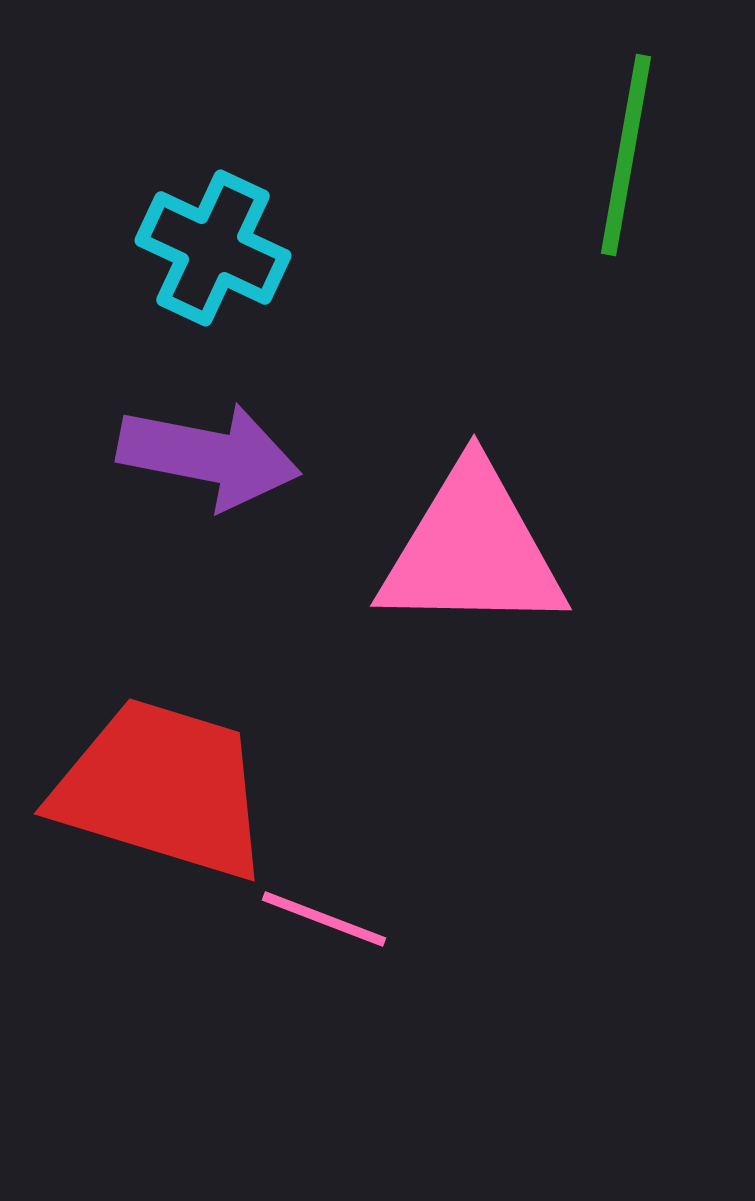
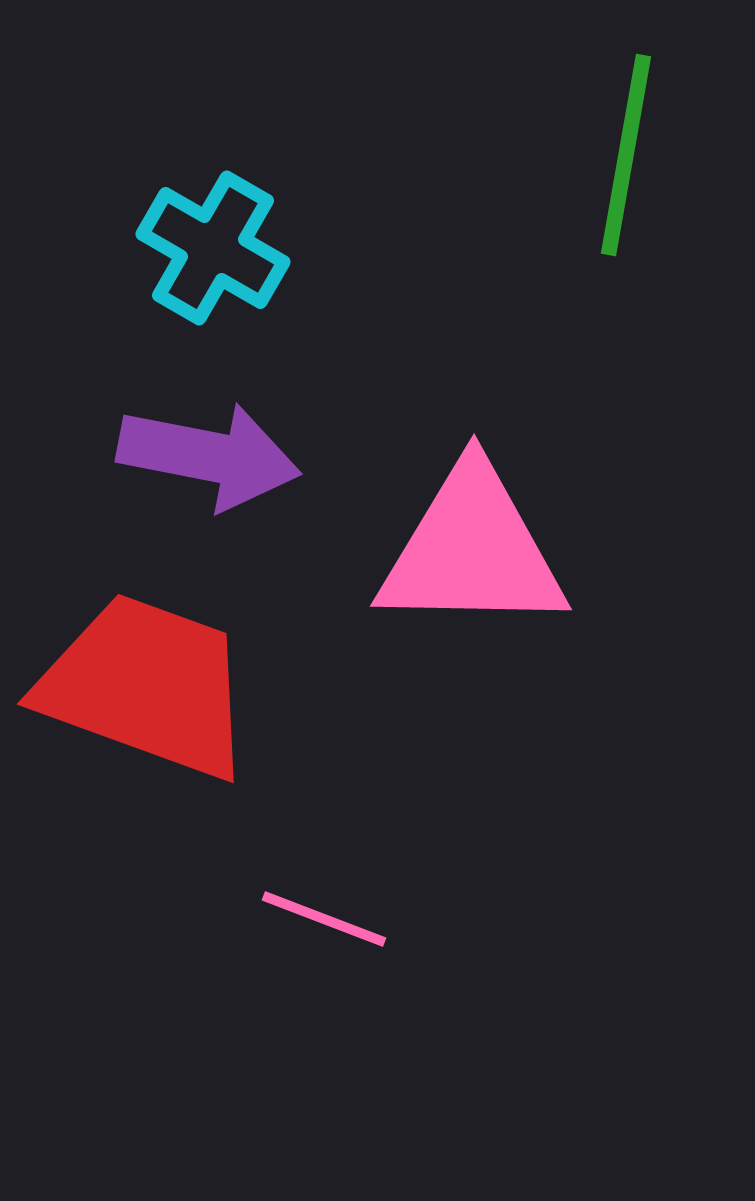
cyan cross: rotated 5 degrees clockwise
red trapezoid: moved 16 px left, 103 px up; rotated 3 degrees clockwise
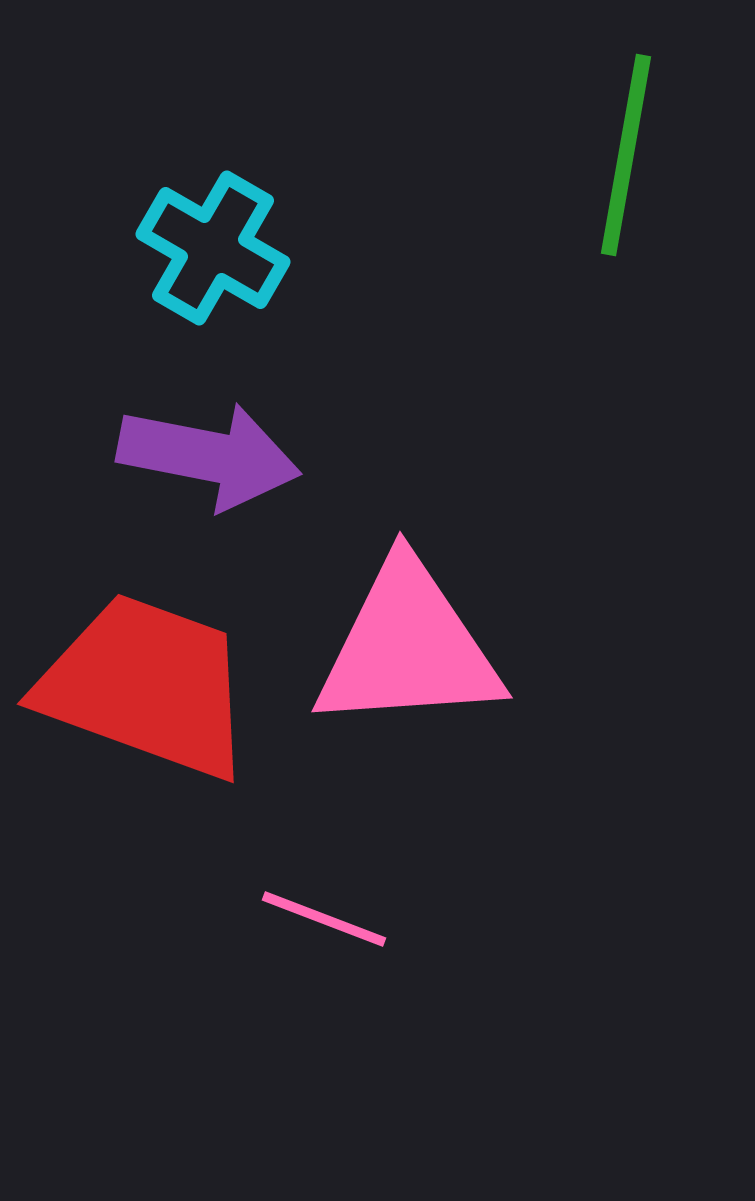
pink triangle: moved 64 px left, 97 px down; rotated 5 degrees counterclockwise
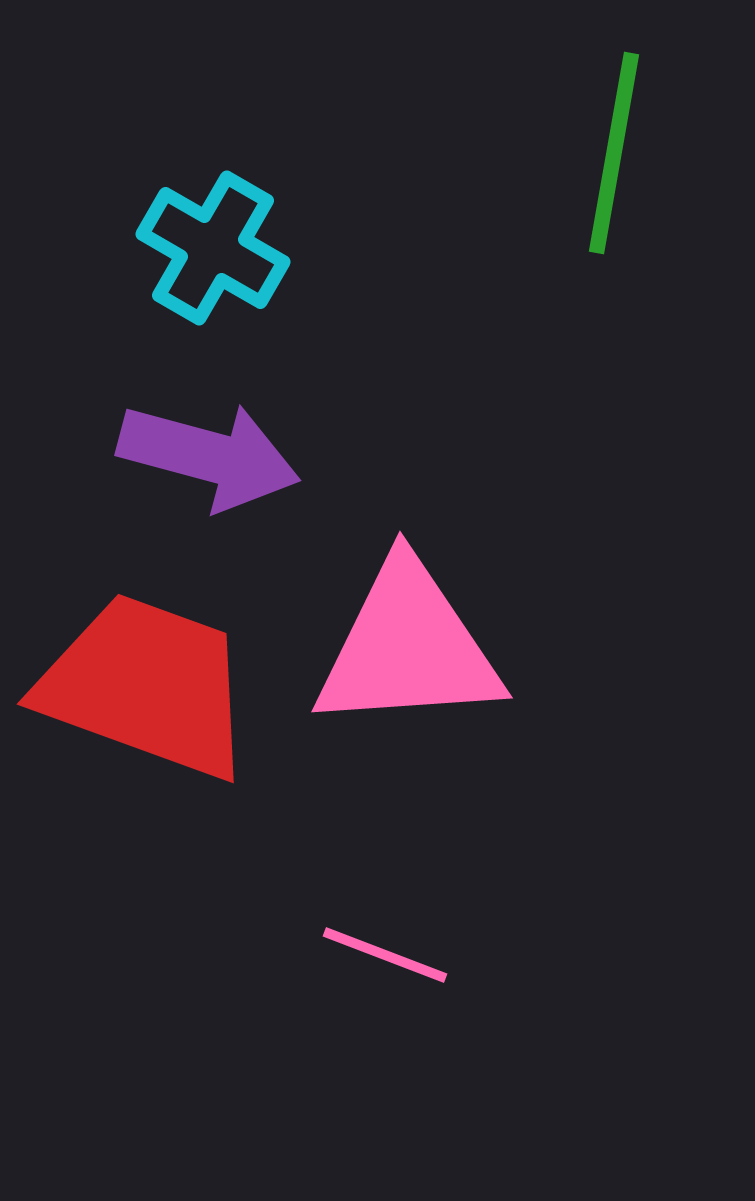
green line: moved 12 px left, 2 px up
purple arrow: rotated 4 degrees clockwise
pink line: moved 61 px right, 36 px down
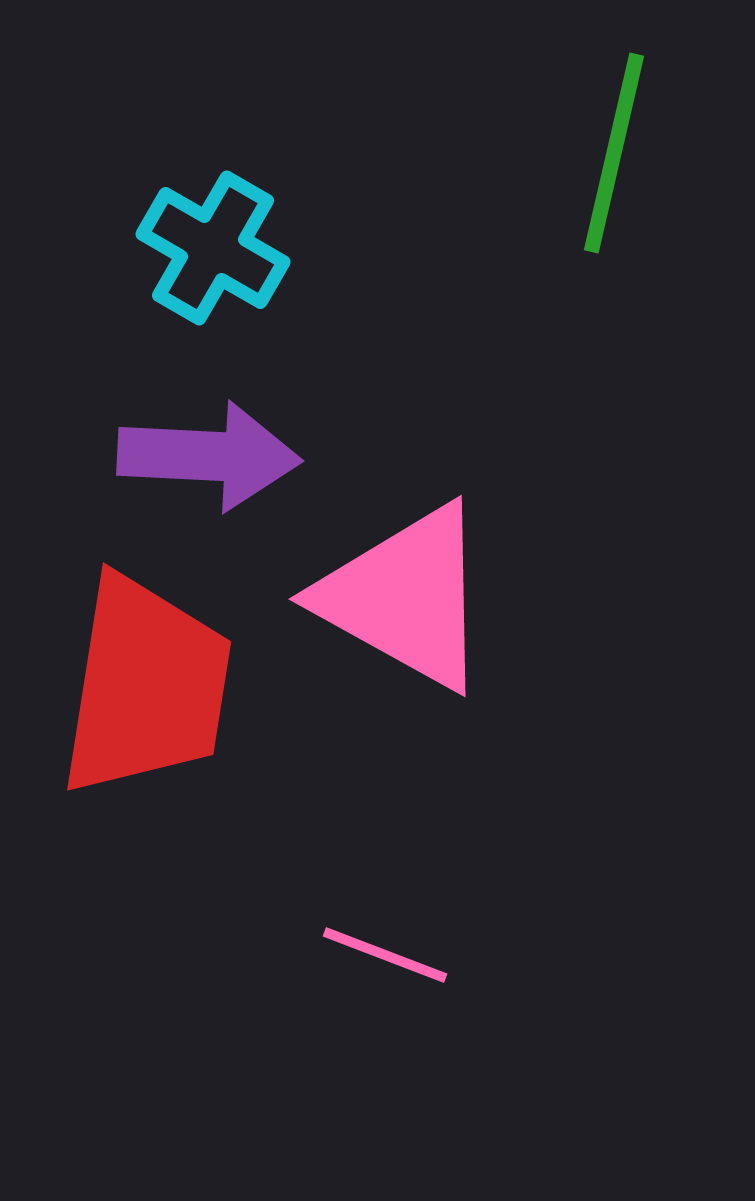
green line: rotated 3 degrees clockwise
purple arrow: rotated 12 degrees counterclockwise
pink triangle: moved 3 px left, 50 px up; rotated 33 degrees clockwise
red trapezoid: rotated 79 degrees clockwise
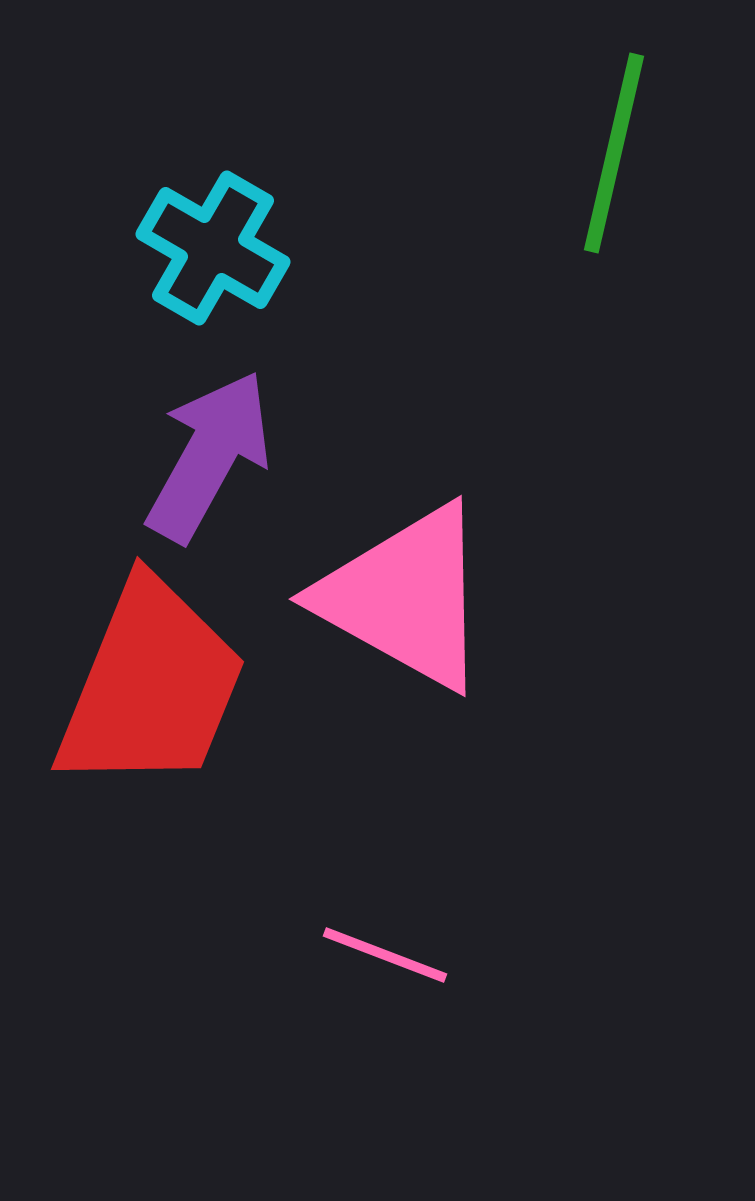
purple arrow: rotated 64 degrees counterclockwise
red trapezoid: moved 5 px right; rotated 13 degrees clockwise
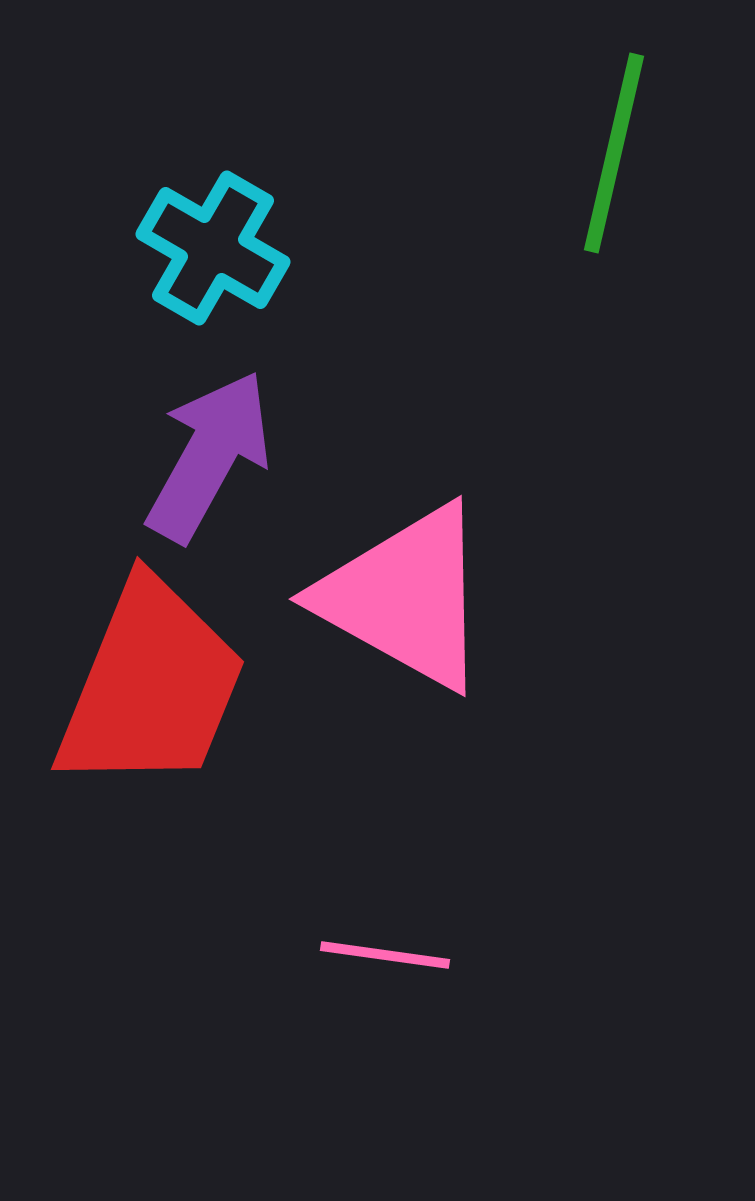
pink line: rotated 13 degrees counterclockwise
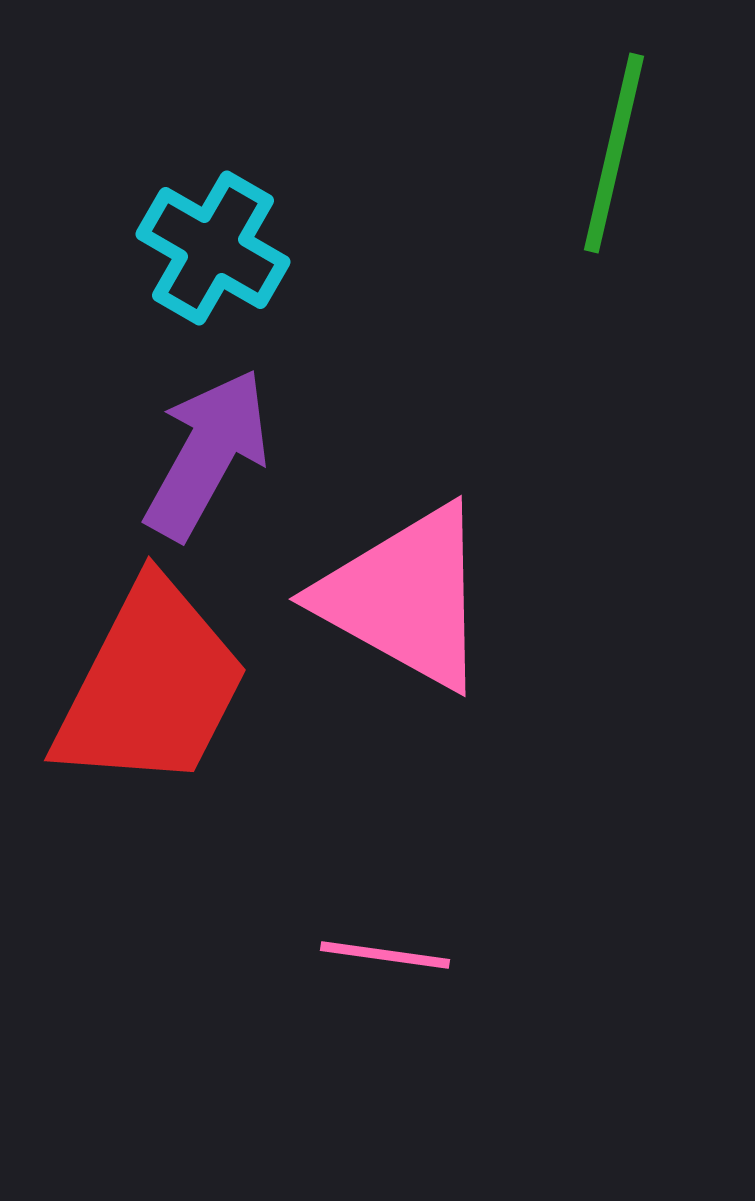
purple arrow: moved 2 px left, 2 px up
red trapezoid: rotated 5 degrees clockwise
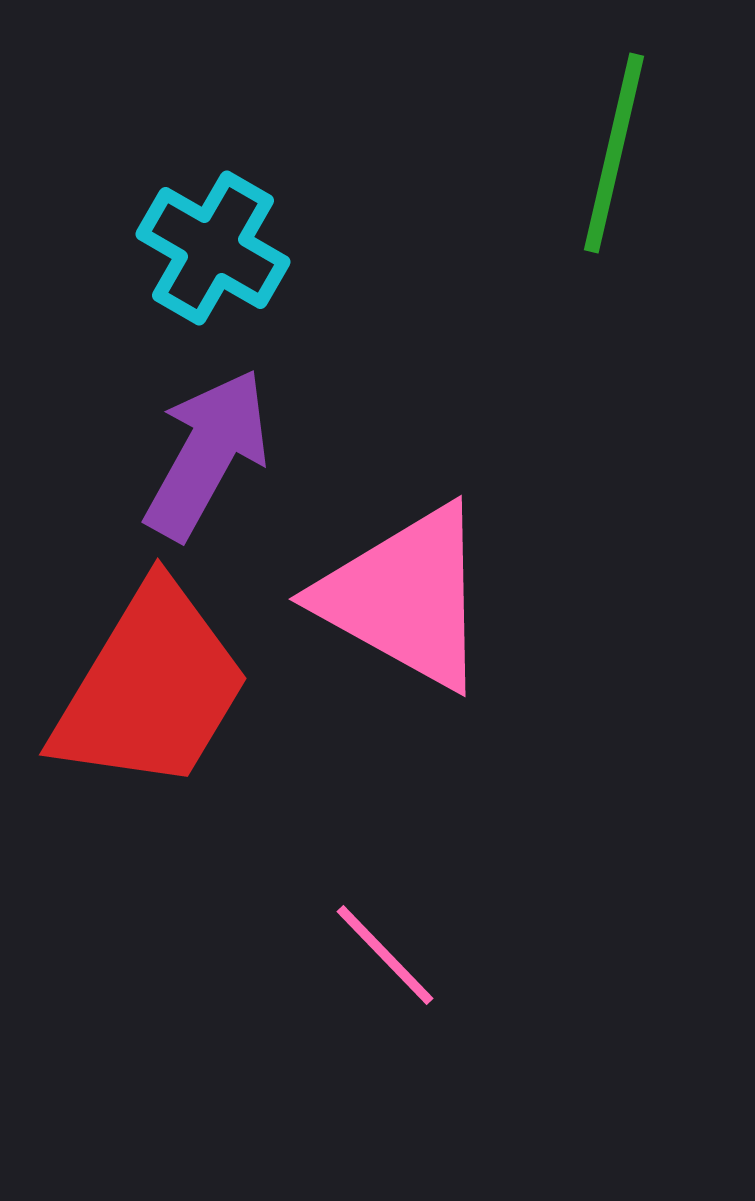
red trapezoid: moved 2 px down; rotated 4 degrees clockwise
pink line: rotated 38 degrees clockwise
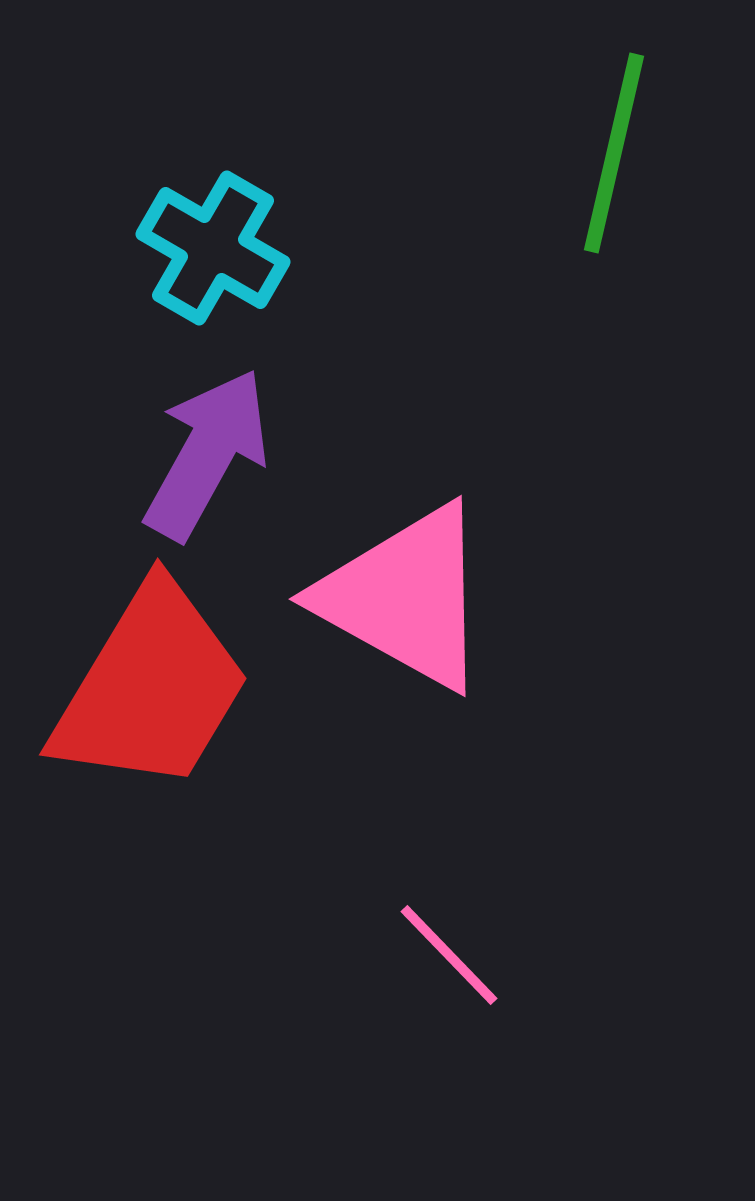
pink line: moved 64 px right
